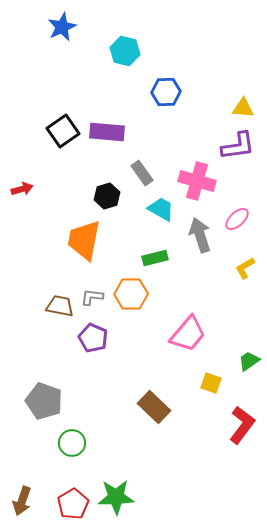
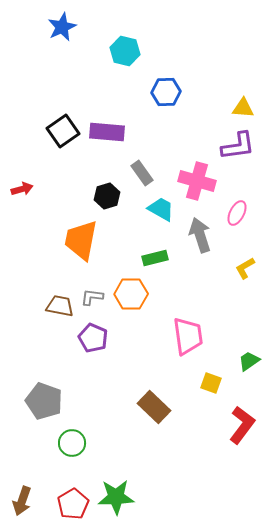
pink ellipse: moved 6 px up; rotated 20 degrees counterclockwise
orange trapezoid: moved 3 px left
pink trapezoid: moved 2 px down; rotated 48 degrees counterclockwise
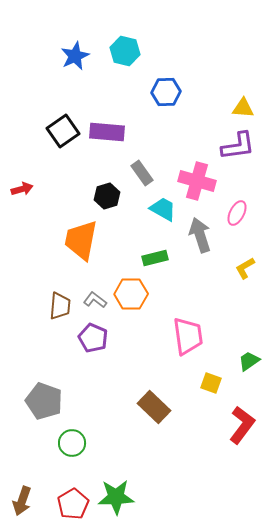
blue star: moved 13 px right, 29 px down
cyan trapezoid: moved 2 px right
gray L-shape: moved 3 px right, 3 px down; rotated 30 degrees clockwise
brown trapezoid: rotated 84 degrees clockwise
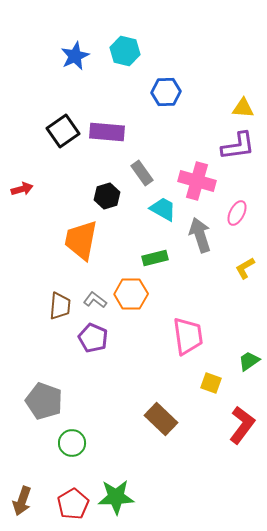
brown rectangle: moved 7 px right, 12 px down
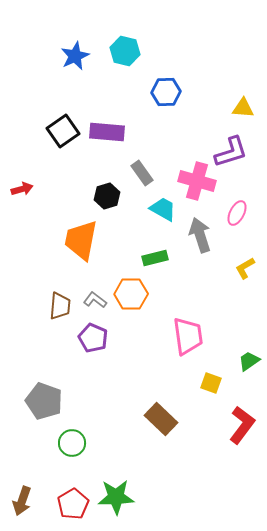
purple L-shape: moved 7 px left, 6 px down; rotated 9 degrees counterclockwise
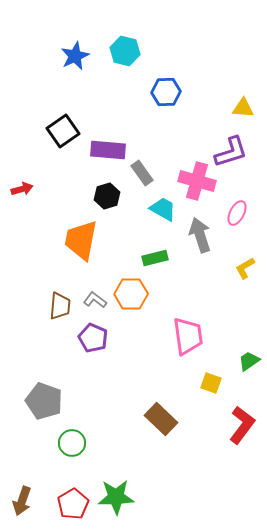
purple rectangle: moved 1 px right, 18 px down
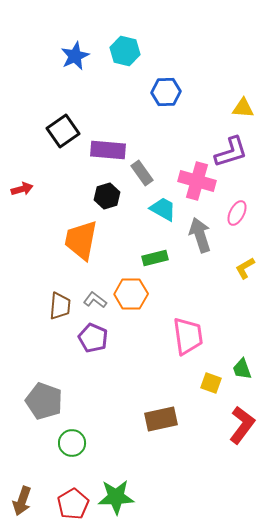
green trapezoid: moved 7 px left, 8 px down; rotated 75 degrees counterclockwise
brown rectangle: rotated 56 degrees counterclockwise
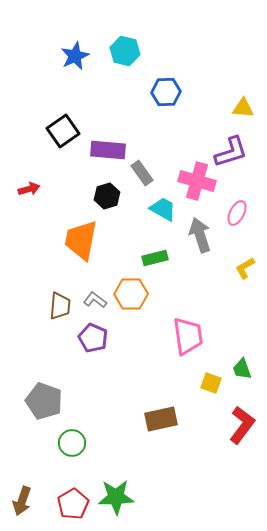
red arrow: moved 7 px right
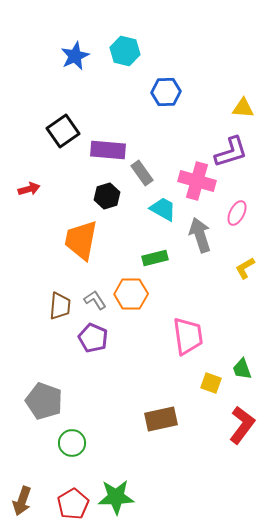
gray L-shape: rotated 20 degrees clockwise
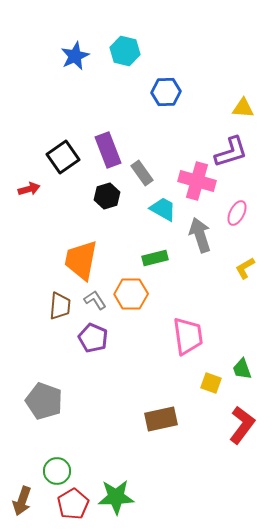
black square: moved 26 px down
purple rectangle: rotated 64 degrees clockwise
orange trapezoid: moved 20 px down
green circle: moved 15 px left, 28 px down
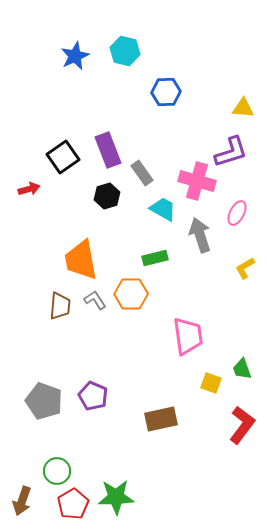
orange trapezoid: rotated 21 degrees counterclockwise
purple pentagon: moved 58 px down
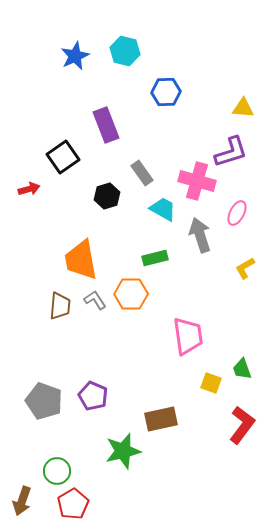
purple rectangle: moved 2 px left, 25 px up
green star: moved 7 px right, 46 px up; rotated 12 degrees counterclockwise
